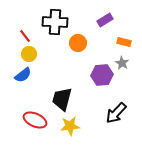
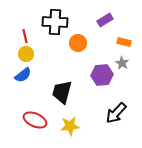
red line: rotated 24 degrees clockwise
yellow circle: moved 3 px left
black trapezoid: moved 7 px up
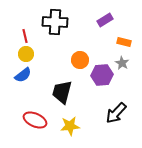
orange circle: moved 2 px right, 17 px down
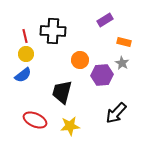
black cross: moved 2 px left, 9 px down
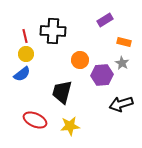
blue semicircle: moved 1 px left, 1 px up
black arrow: moved 5 px right, 9 px up; rotated 30 degrees clockwise
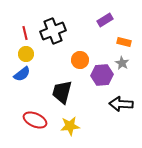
black cross: rotated 25 degrees counterclockwise
red line: moved 3 px up
black arrow: rotated 20 degrees clockwise
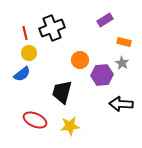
black cross: moved 1 px left, 3 px up
yellow circle: moved 3 px right, 1 px up
